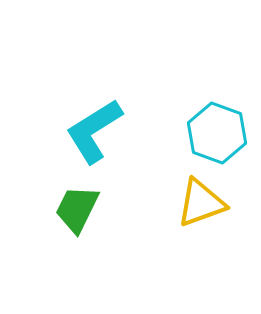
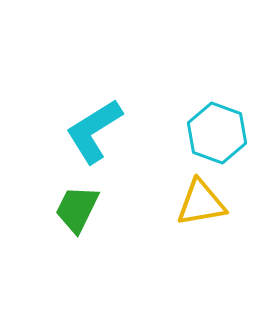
yellow triangle: rotated 10 degrees clockwise
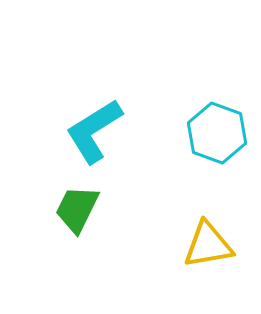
yellow triangle: moved 7 px right, 42 px down
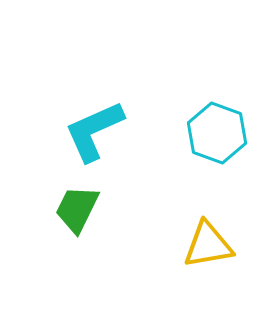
cyan L-shape: rotated 8 degrees clockwise
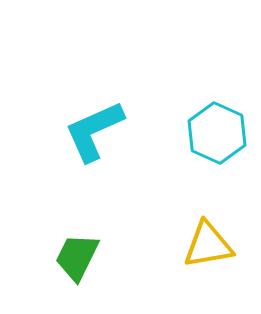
cyan hexagon: rotated 4 degrees clockwise
green trapezoid: moved 48 px down
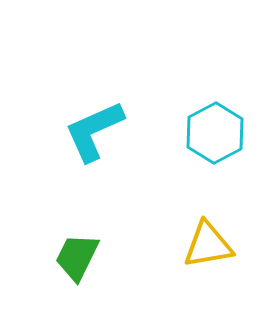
cyan hexagon: moved 2 px left; rotated 8 degrees clockwise
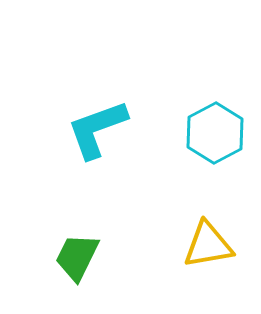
cyan L-shape: moved 3 px right, 2 px up; rotated 4 degrees clockwise
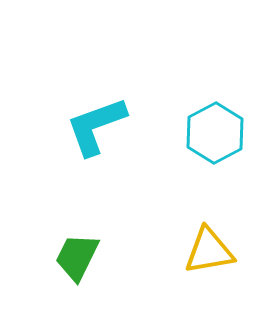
cyan L-shape: moved 1 px left, 3 px up
yellow triangle: moved 1 px right, 6 px down
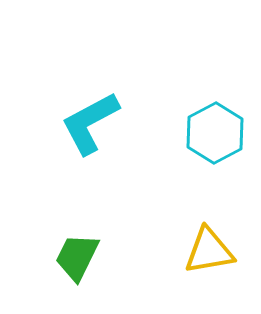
cyan L-shape: moved 6 px left, 3 px up; rotated 8 degrees counterclockwise
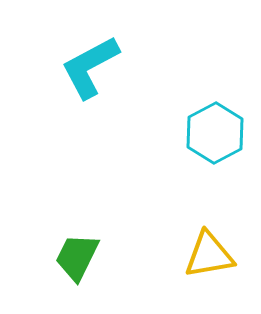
cyan L-shape: moved 56 px up
yellow triangle: moved 4 px down
